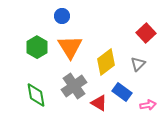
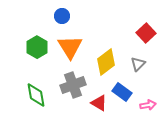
gray cross: moved 1 px left, 1 px up; rotated 15 degrees clockwise
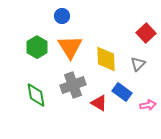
yellow diamond: moved 3 px up; rotated 56 degrees counterclockwise
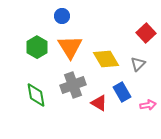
yellow diamond: rotated 28 degrees counterclockwise
blue rectangle: rotated 24 degrees clockwise
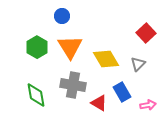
gray cross: rotated 30 degrees clockwise
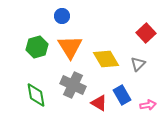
green hexagon: rotated 15 degrees clockwise
gray cross: rotated 15 degrees clockwise
blue rectangle: moved 3 px down
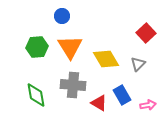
green hexagon: rotated 10 degrees clockwise
gray cross: rotated 20 degrees counterclockwise
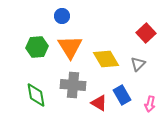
pink arrow: moved 2 px right, 1 px up; rotated 112 degrees clockwise
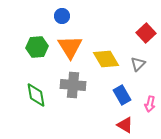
red triangle: moved 26 px right, 22 px down
